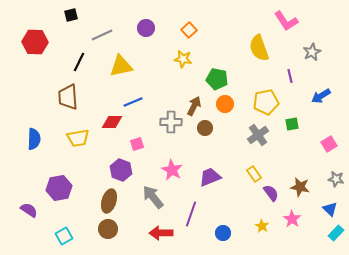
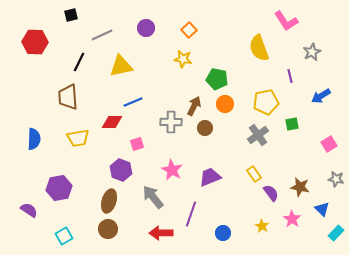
blue triangle at (330, 209): moved 8 px left
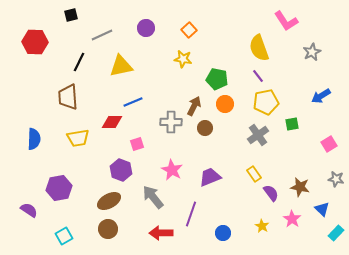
purple line at (290, 76): moved 32 px left; rotated 24 degrees counterclockwise
brown ellipse at (109, 201): rotated 45 degrees clockwise
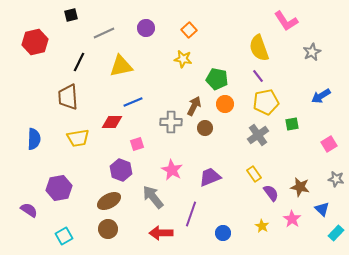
gray line at (102, 35): moved 2 px right, 2 px up
red hexagon at (35, 42): rotated 15 degrees counterclockwise
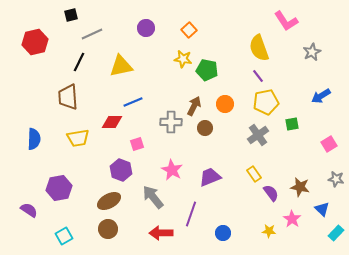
gray line at (104, 33): moved 12 px left, 1 px down
green pentagon at (217, 79): moved 10 px left, 9 px up
yellow star at (262, 226): moved 7 px right, 5 px down; rotated 24 degrees counterclockwise
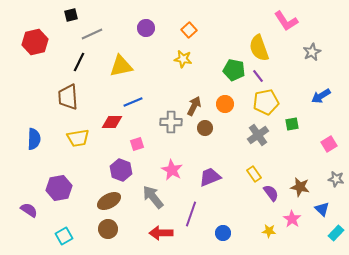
green pentagon at (207, 70): moved 27 px right
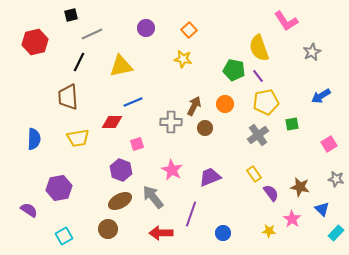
brown ellipse at (109, 201): moved 11 px right
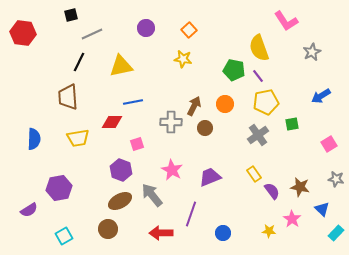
red hexagon at (35, 42): moved 12 px left, 9 px up; rotated 20 degrees clockwise
blue line at (133, 102): rotated 12 degrees clockwise
purple semicircle at (271, 193): moved 1 px right, 2 px up
gray arrow at (153, 197): moved 1 px left, 2 px up
purple semicircle at (29, 210): rotated 114 degrees clockwise
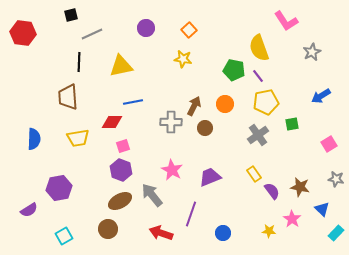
black line at (79, 62): rotated 24 degrees counterclockwise
pink square at (137, 144): moved 14 px left, 2 px down
red arrow at (161, 233): rotated 20 degrees clockwise
